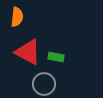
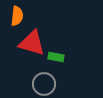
orange semicircle: moved 1 px up
red triangle: moved 4 px right, 9 px up; rotated 12 degrees counterclockwise
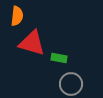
green rectangle: moved 3 px right, 1 px down
gray circle: moved 27 px right
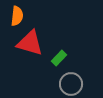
red triangle: moved 2 px left
green rectangle: rotated 56 degrees counterclockwise
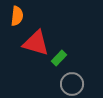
red triangle: moved 6 px right
gray circle: moved 1 px right
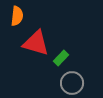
green rectangle: moved 2 px right
gray circle: moved 1 px up
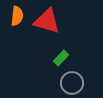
red triangle: moved 11 px right, 22 px up
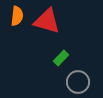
gray circle: moved 6 px right, 1 px up
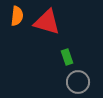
red triangle: moved 1 px down
green rectangle: moved 6 px right, 1 px up; rotated 63 degrees counterclockwise
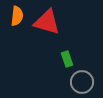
green rectangle: moved 2 px down
gray circle: moved 4 px right
